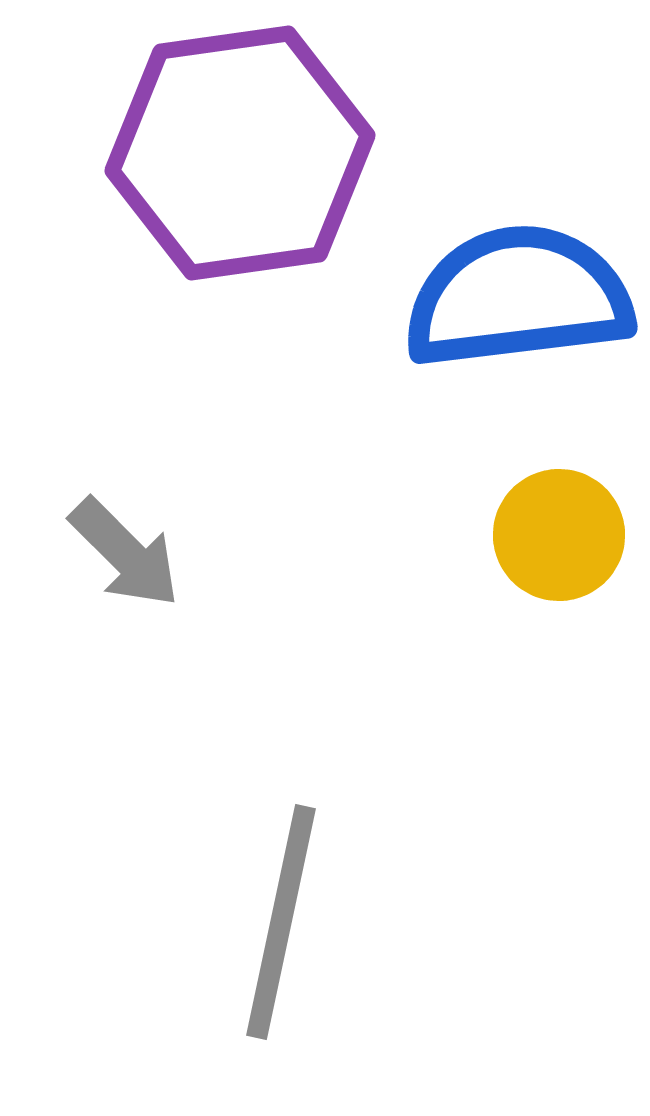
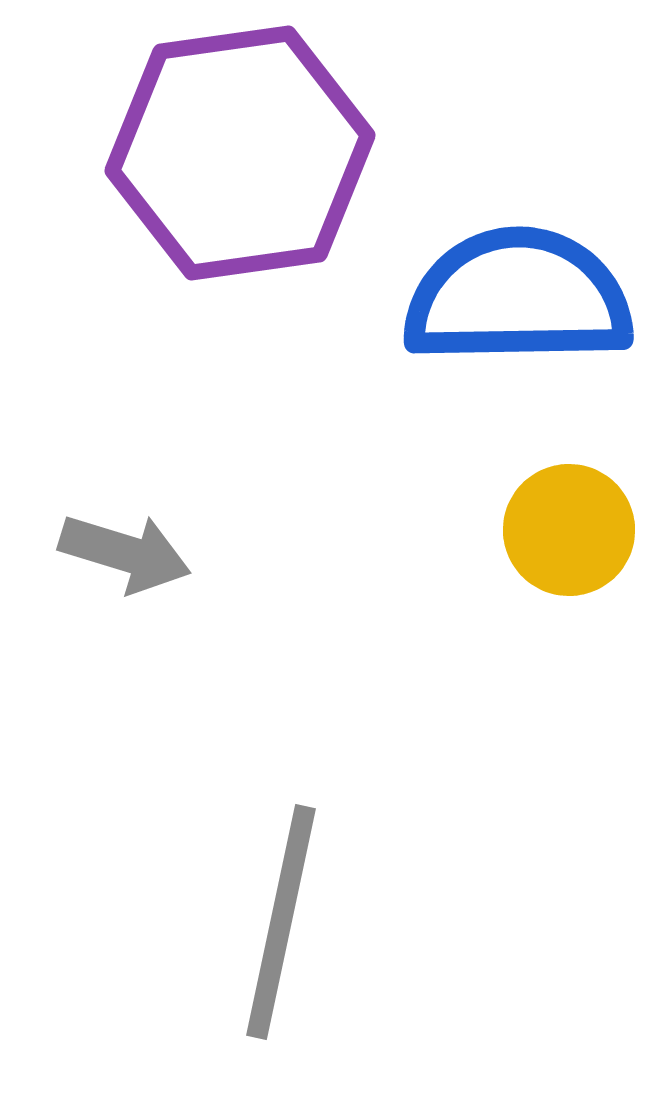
blue semicircle: rotated 6 degrees clockwise
yellow circle: moved 10 px right, 5 px up
gray arrow: rotated 28 degrees counterclockwise
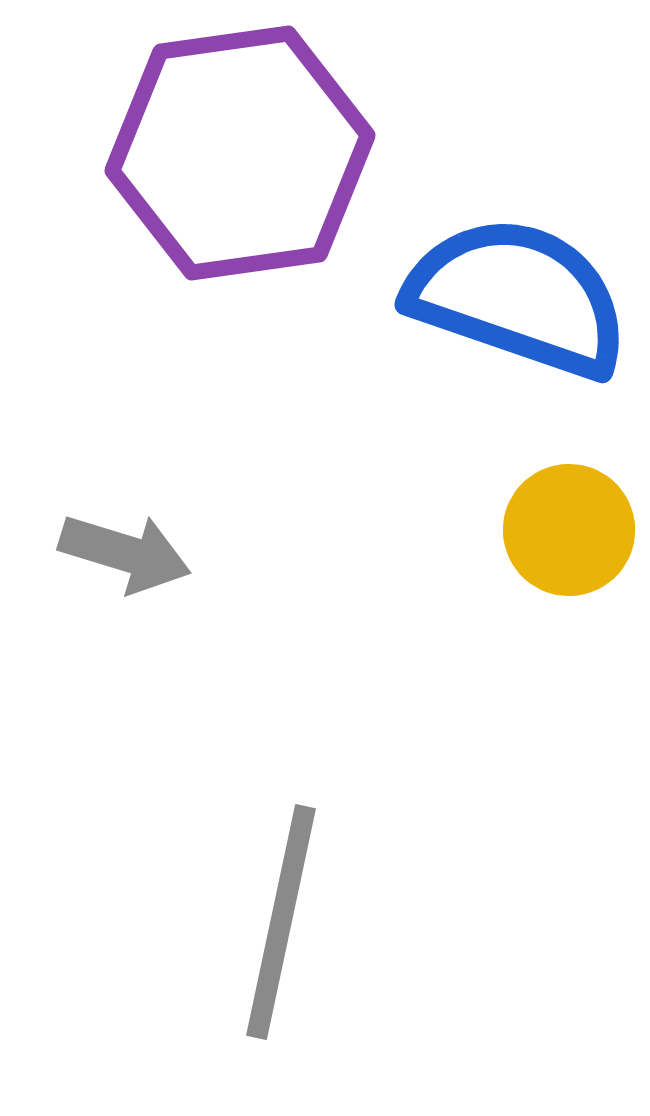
blue semicircle: rotated 20 degrees clockwise
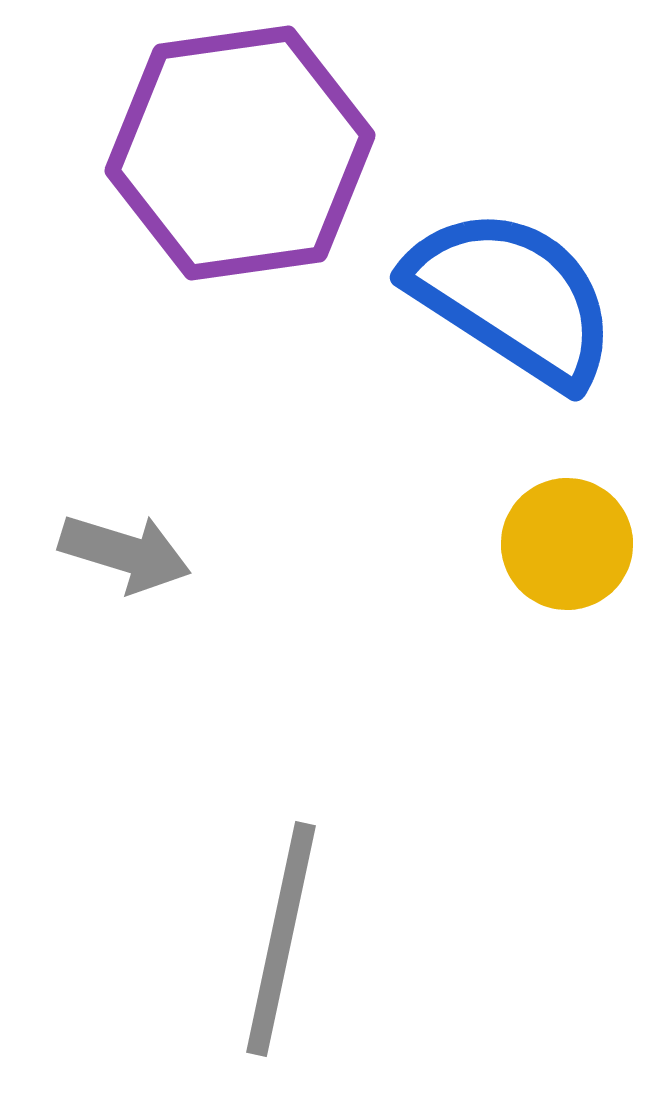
blue semicircle: moved 6 px left; rotated 14 degrees clockwise
yellow circle: moved 2 px left, 14 px down
gray line: moved 17 px down
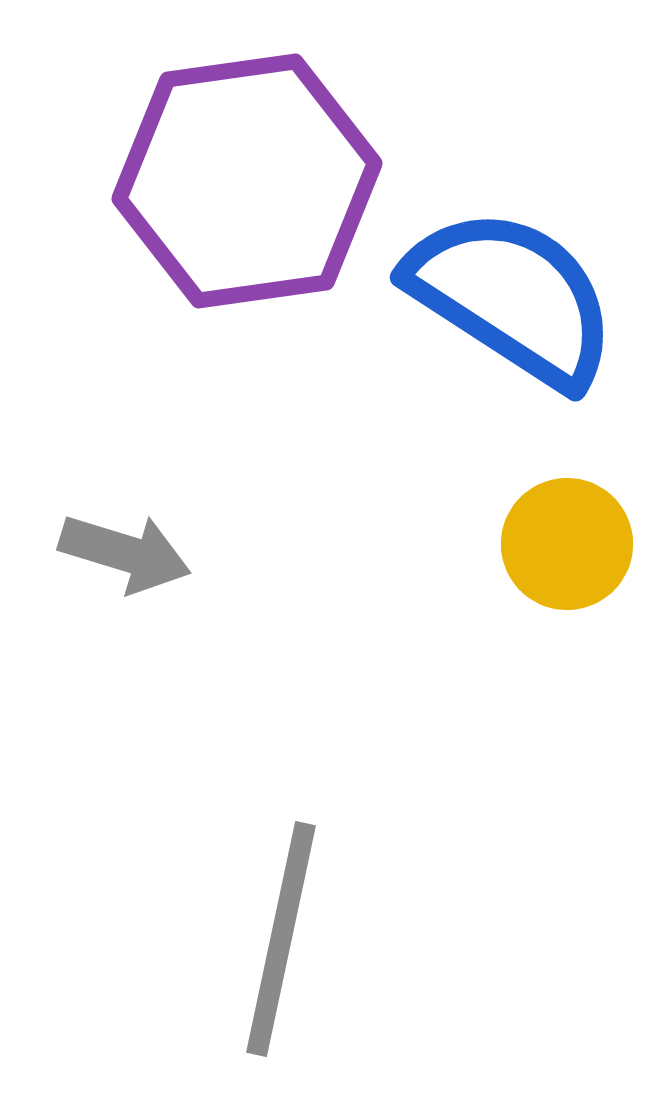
purple hexagon: moved 7 px right, 28 px down
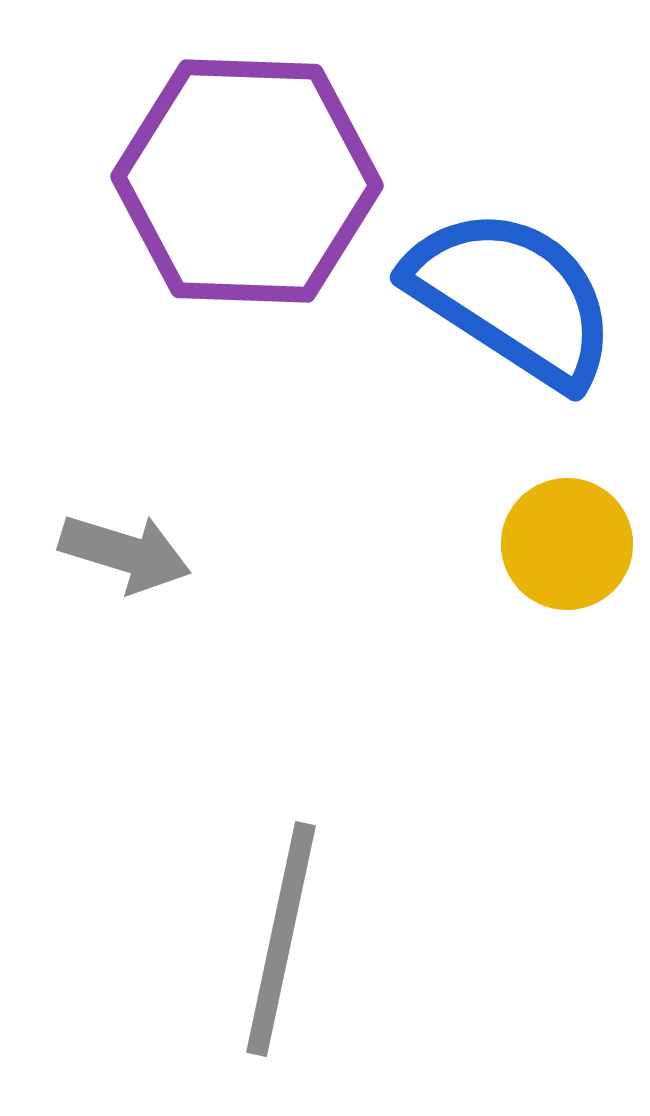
purple hexagon: rotated 10 degrees clockwise
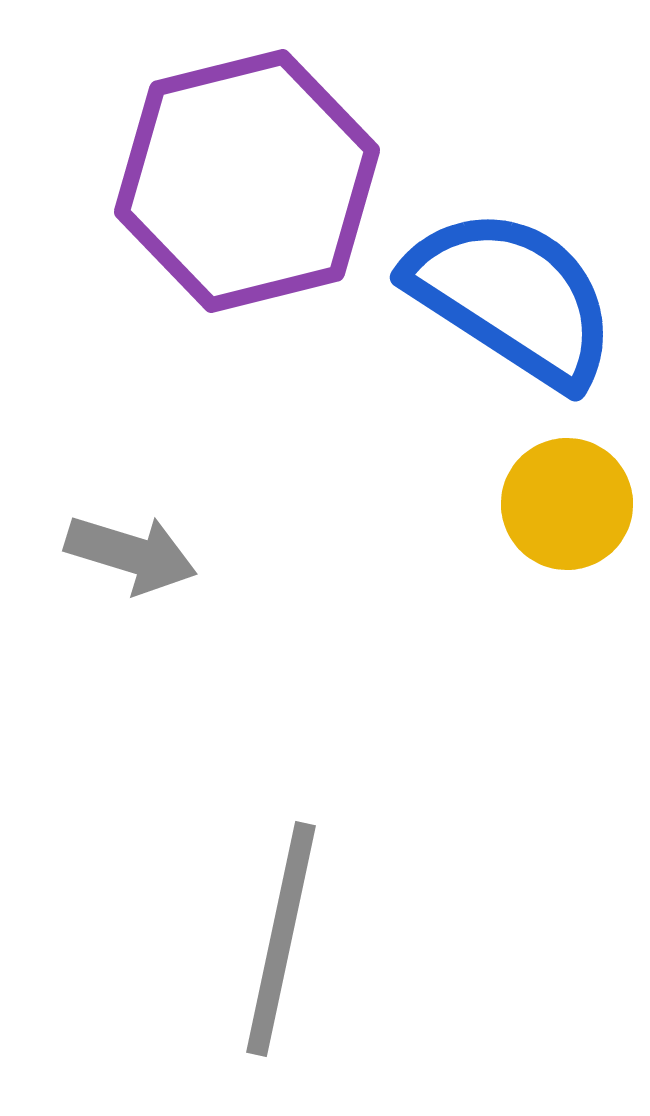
purple hexagon: rotated 16 degrees counterclockwise
yellow circle: moved 40 px up
gray arrow: moved 6 px right, 1 px down
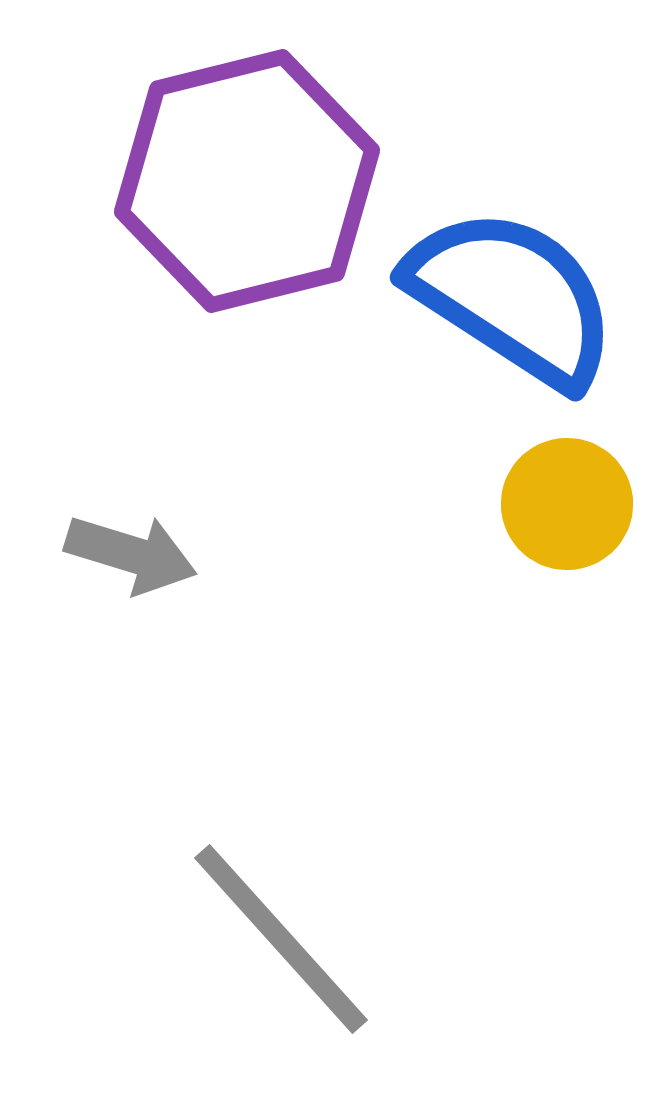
gray line: rotated 54 degrees counterclockwise
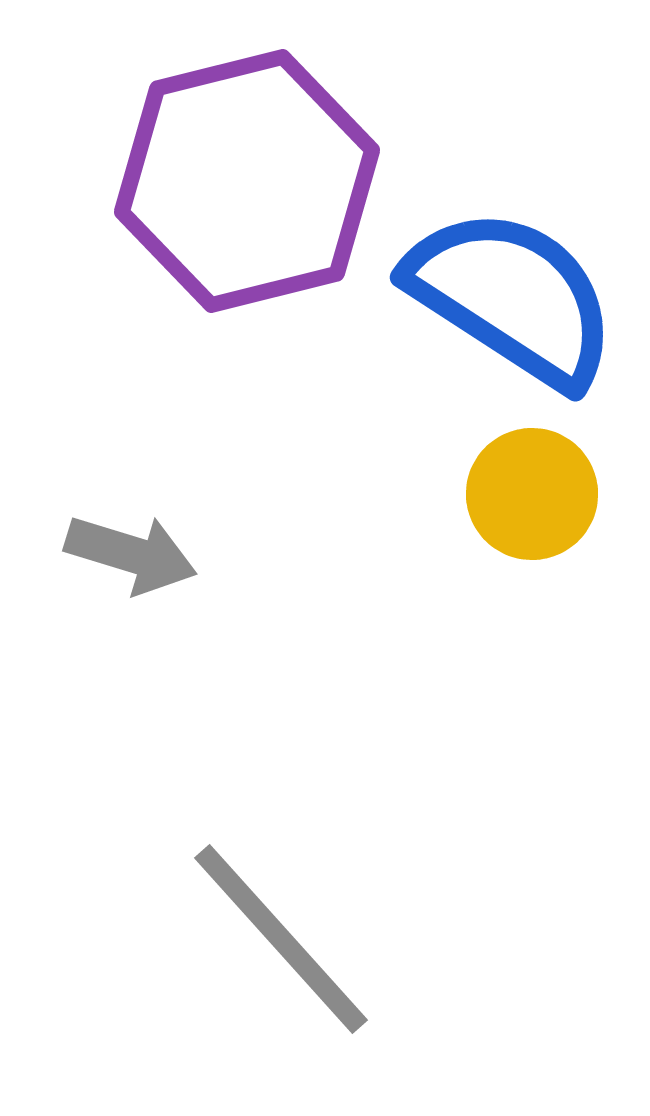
yellow circle: moved 35 px left, 10 px up
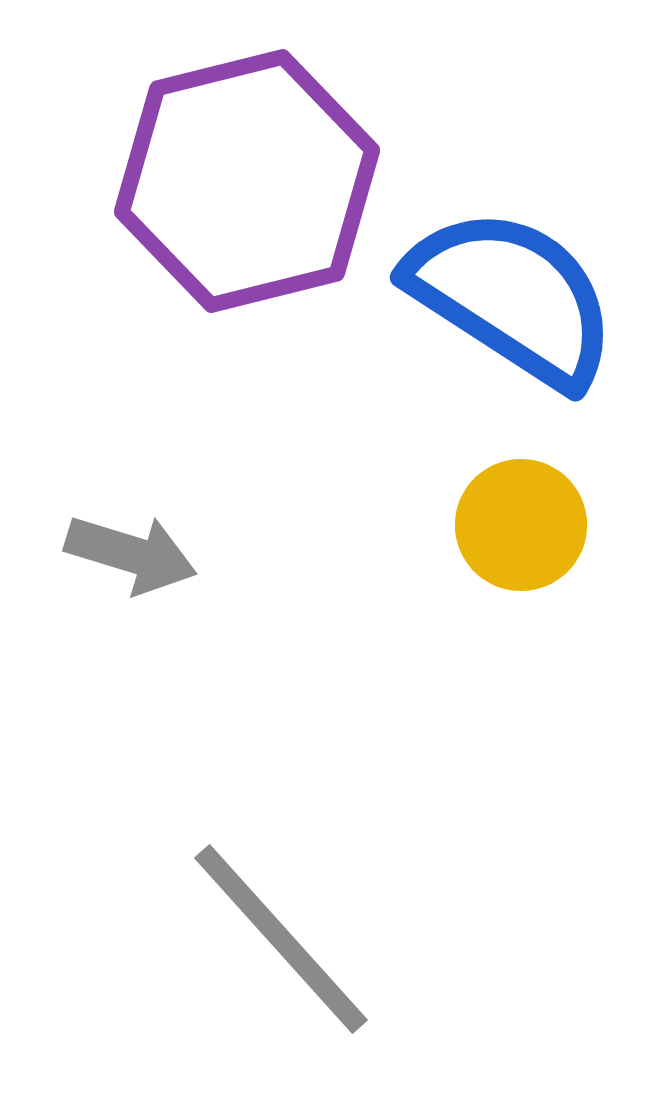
yellow circle: moved 11 px left, 31 px down
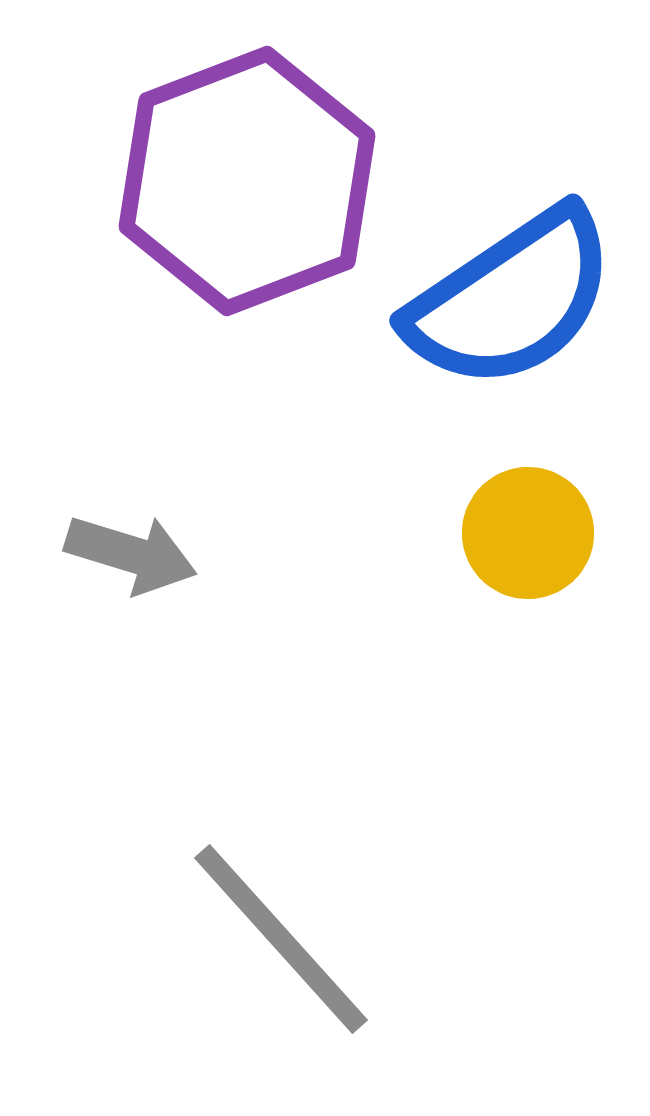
purple hexagon: rotated 7 degrees counterclockwise
blue semicircle: moved 1 px left, 2 px down; rotated 113 degrees clockwise
yellow circle: moved 7 px right, 8 px down
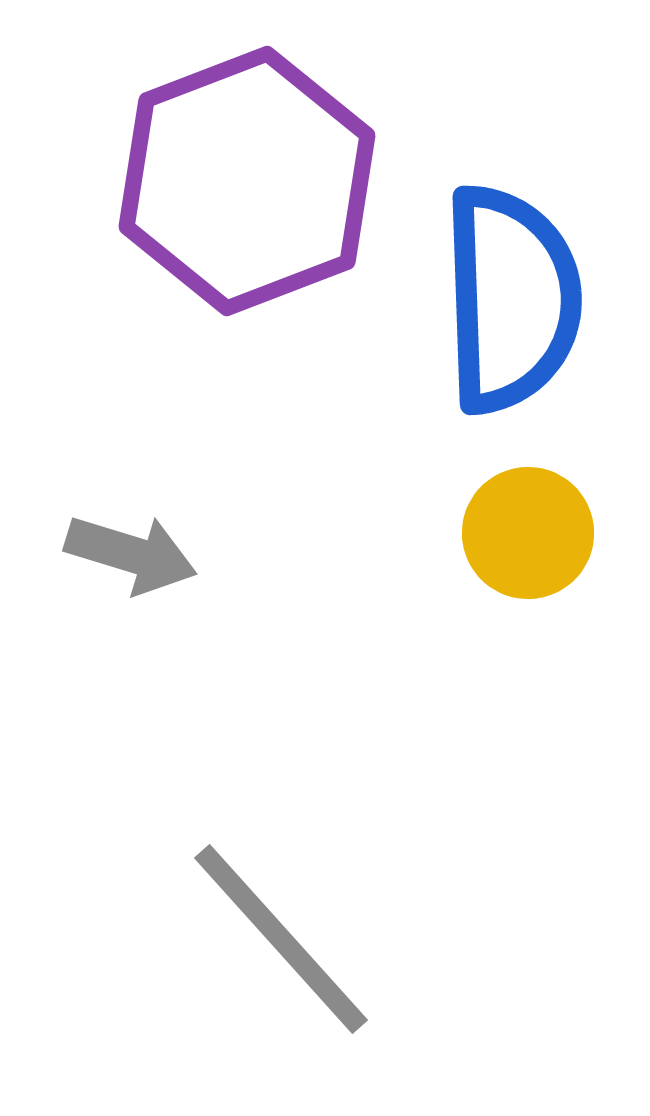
blue semicircle: rotated 58 degrees counterclockwise
